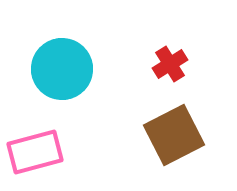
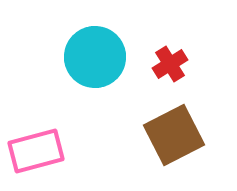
cyan circle: moved 33 px right, 12 px up
pink rectangle: moved 1 px right, 1 px up
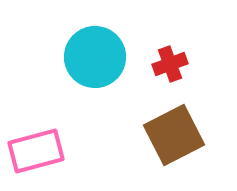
red cross: rotated 12 degrees clockwise
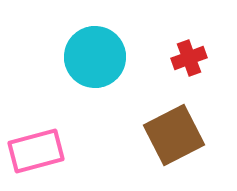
red cross: moved 19 px right, 6 px up
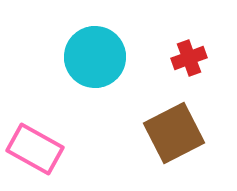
brown square: moved 2 px up
pink rectangle: moved 1 px left, 2 px up; rotated 44 degrees clockwise
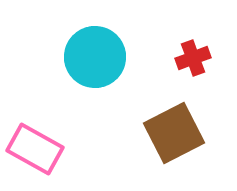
red cross: moved 4 px right
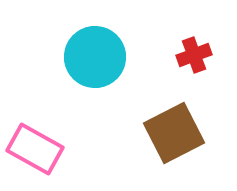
red cross: moved 1 px right, 3 px up
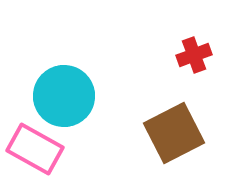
cyan circle: moved 31 px left, 39 px down
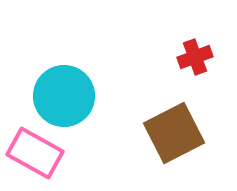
red cross: moved 1 px right, 2 px down
pink rectangle: moved 4 px down
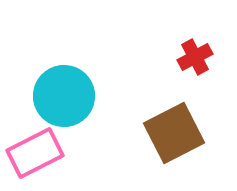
red cross: rotated 8 degrees counterclockwise
pink rectangle: rotated 56 degrees counterclockwise
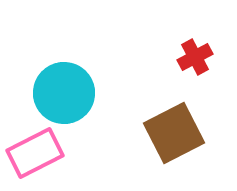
cyan circle: moved 3 px up
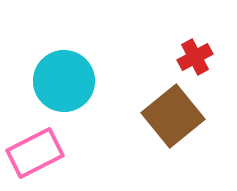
cyan circle: moved 12 px up
brown square: moved 1 px left, 17 px up; rotated 12 degrees counterclockwise
